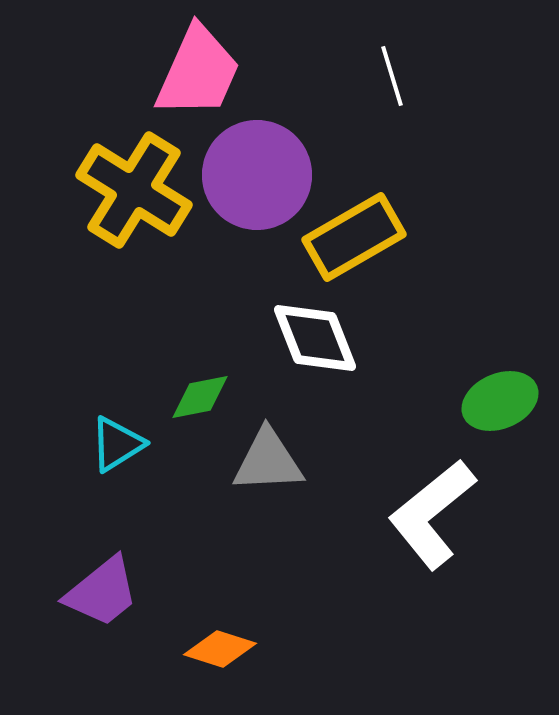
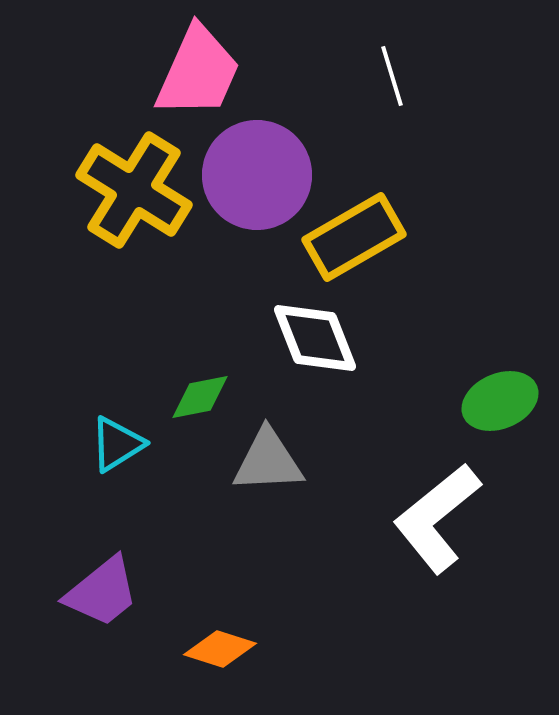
white L-shape: moved 5 px right, 4 px down
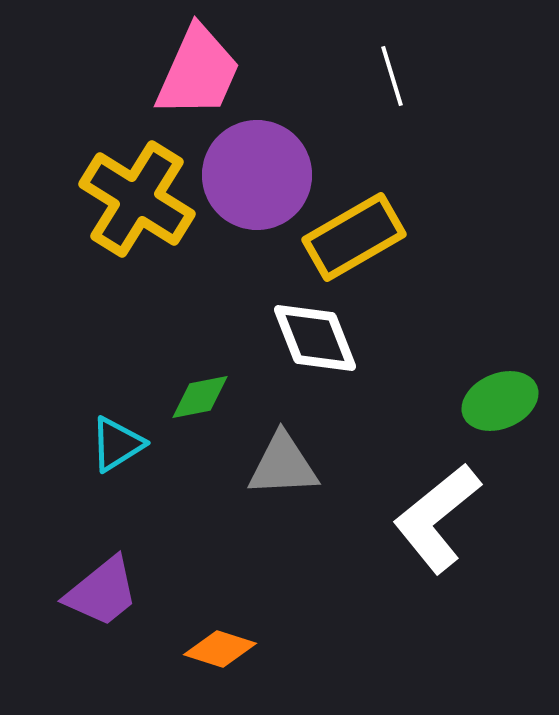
yellow cross: moved 3 px right, 9 px down
gray triangle: moved 15 px right, 4 px down
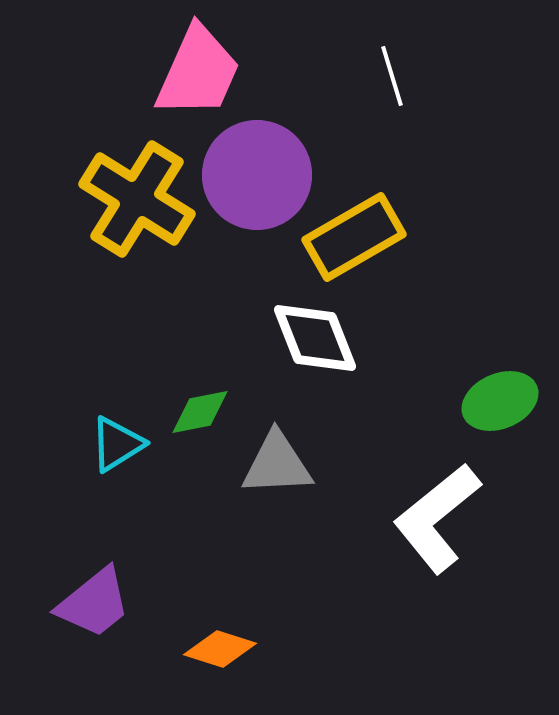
green diamond: moved 15 px down
gray triangle: moved 6 px left, 1 px up
purple trapezoid: moved 8 px left, 11 px down
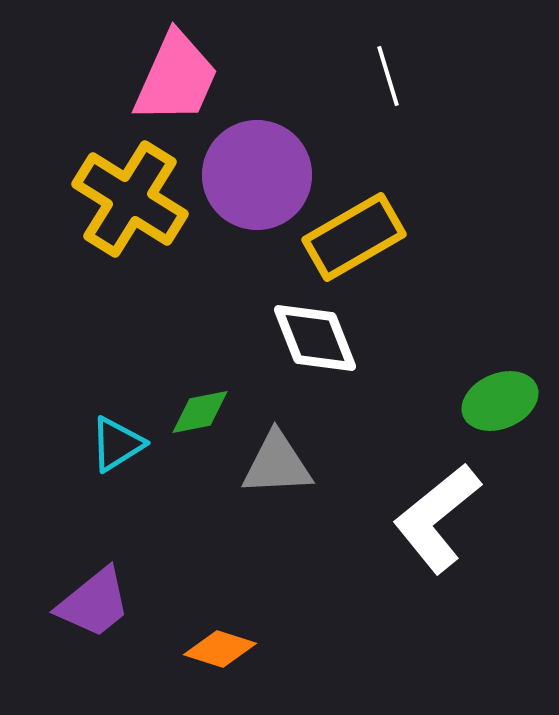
pink trapezoid: moved 22 px left, 6 px down
white line: moved 4 px left
yellow cross: moved 7 px left
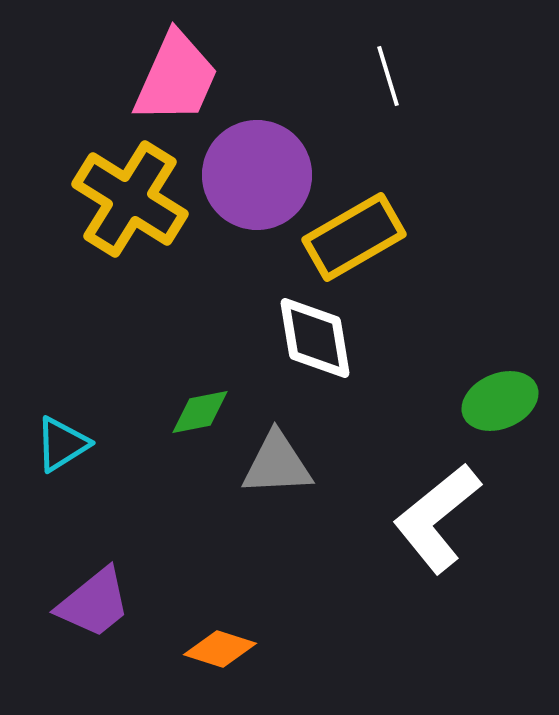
white diamond: rotated 12 degrees clockwise
cyan triangle: moved 55 px left
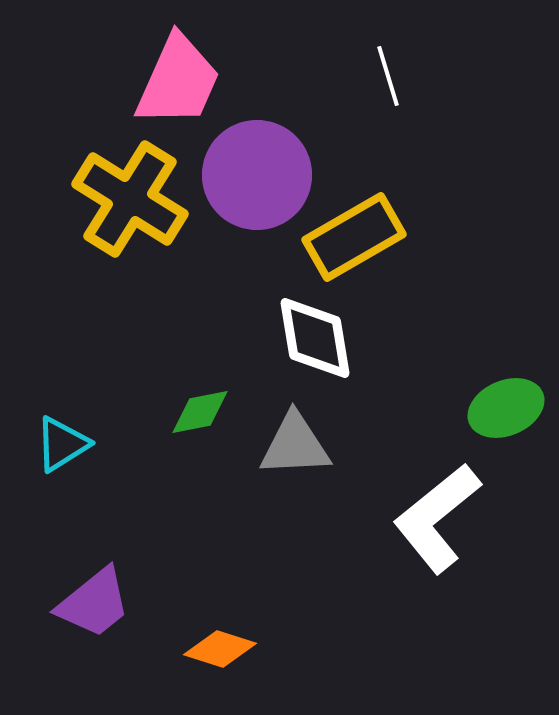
pink trapezoid: moved 2 px right, 3 px down
green ellipse: moved 6 px right, 7 px down
gray triangle: moved 18 px right, 19 px up
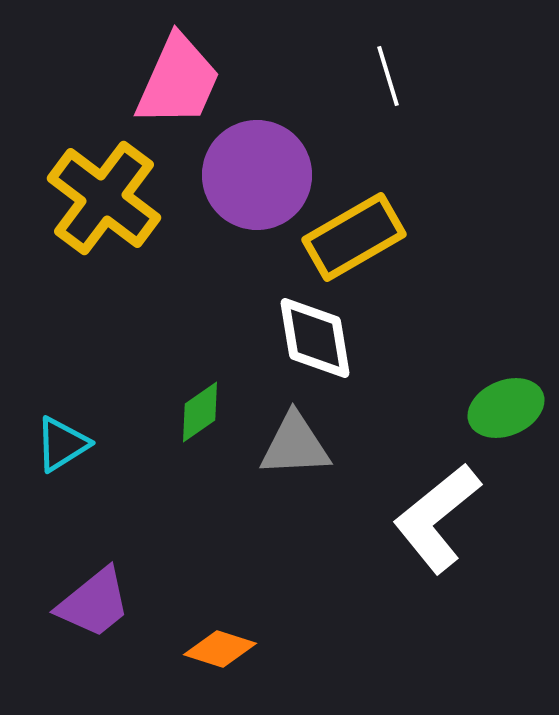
yellow cross: moved 26 px left, 1 px up; rotated 5 degrees clockwise
green diamond: rotated 24 degrees counterclockwise
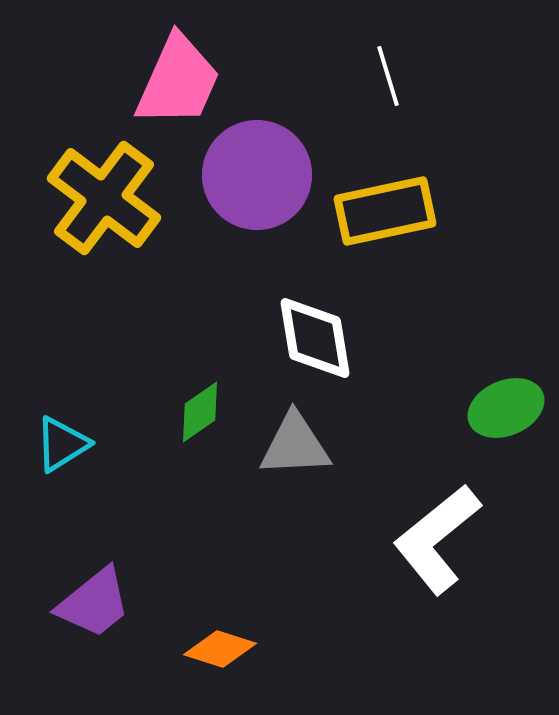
yellow rectangle: moved 31 px right, 26 px up; rotated 18 degrees clockwise
white L-shape: moved 21 px down
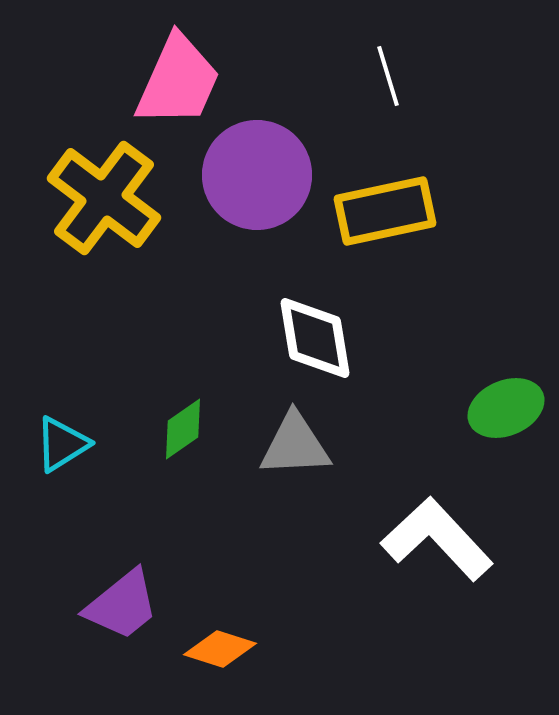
green diamond: moved 17 px left, 17 px down
white L-shape: rotated 86 degrees clockwise
purple trapezoid: moved 28 px right, 2 px down
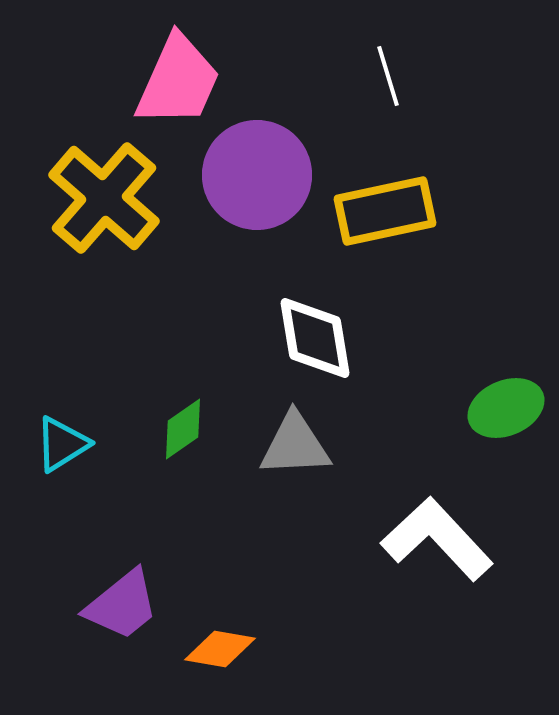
yellow cross: rotated 4 degrees clockwise
orange diamond: rotated 8 degrees counterclockwise
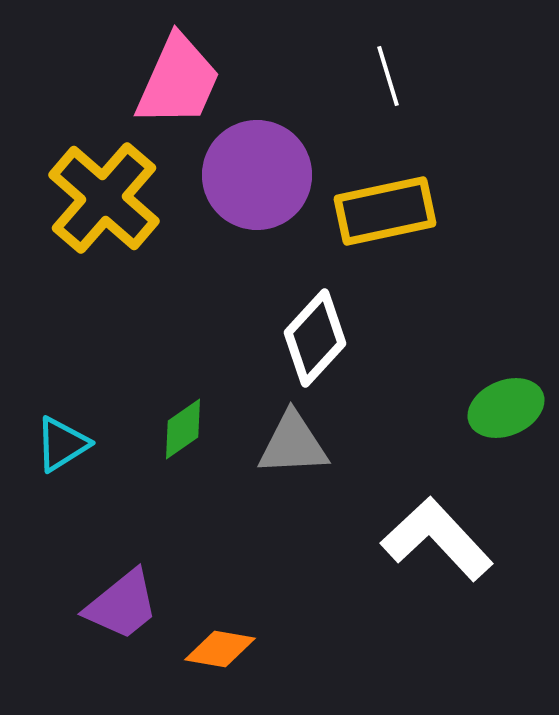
white diamond: rotated 52 degrees clockwise
gray triangle: moved 2 px left, 1 px up
